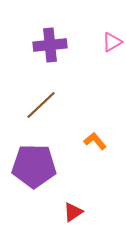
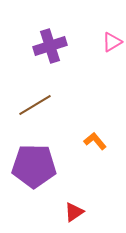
purple cross: moved 1 px down; rotated 12 degrees counterclockwise
brown line: moved 6 px left; rotated 12 degrees clockwise
red triangle: moved 1 px right
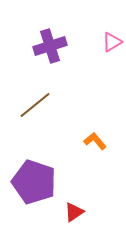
brown line: rotated 8 degrees counterclockwise
purple pentagon: moved 16 px down; rotated 18 degrees clockwise
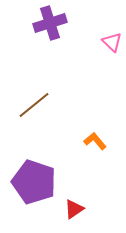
pink triangle: rotated 45 degrees counterclockwise
purple cross: moved 23 px up
brown line: moved 1 px left
red triangle: moved 3 px up
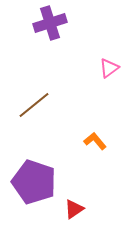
pink triangle: moved 3 px left, 26 px down; rotated 40 degrees clockwise
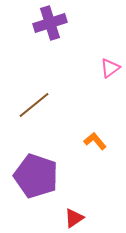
pink triangle: moved 1 px right
purple pentagon: moved 2 px right, 6 px up
red triangle: moved 9 px down
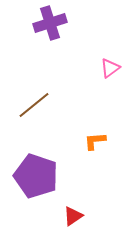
orange L-shape: rotated 55 degrees counterclockwise
red triangle: moved 1 px left, 2 px up
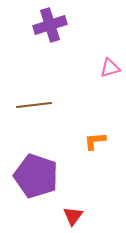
purple cross: moved 2 px down
pink triangle: rotated 20 degrees clockwise
brown line: rotated 32 degrees clockwise
red triangle: rotated 20 degrees counterclockwise
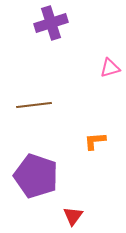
purple cross: moved 1 px right, 2 px up
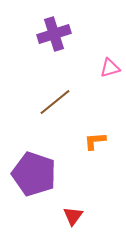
purple cross: moved 3 px right, 11 px down
brown line: moved 21 px right, 3 px up; rotated 32 degrees counterclockwise
purple pentagon: moved 2 px left, 2 px up
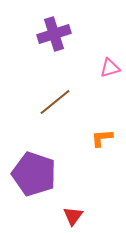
orange L-shape: moved 7 px right, 3 px up
